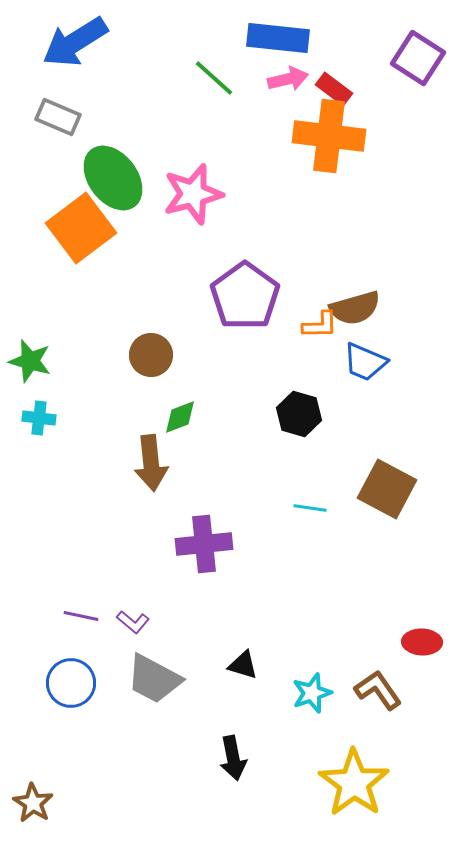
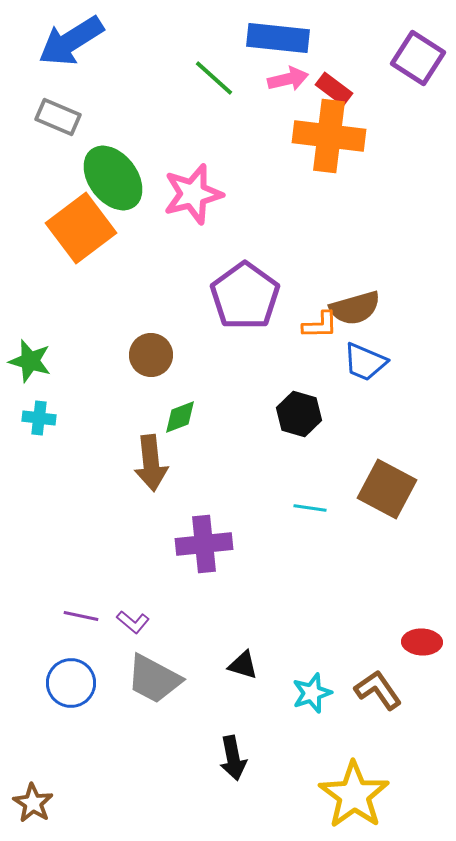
blue arrow: moved 4 px left, 1 px up
yellow star: moved 12 px down
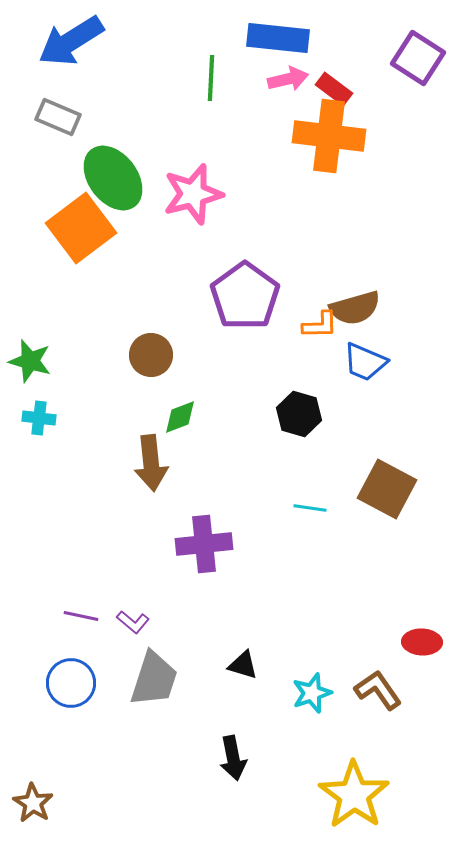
green line: moved 3 px left; rotated 51 degrees clockwise
gray trapezoid: rotated 100 degrees counterclockwise
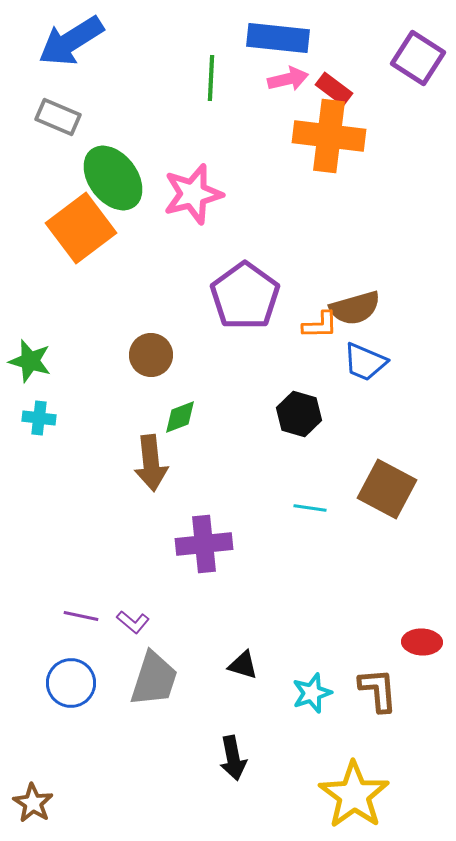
brown L-shape: rotated 30 degrees clockwise
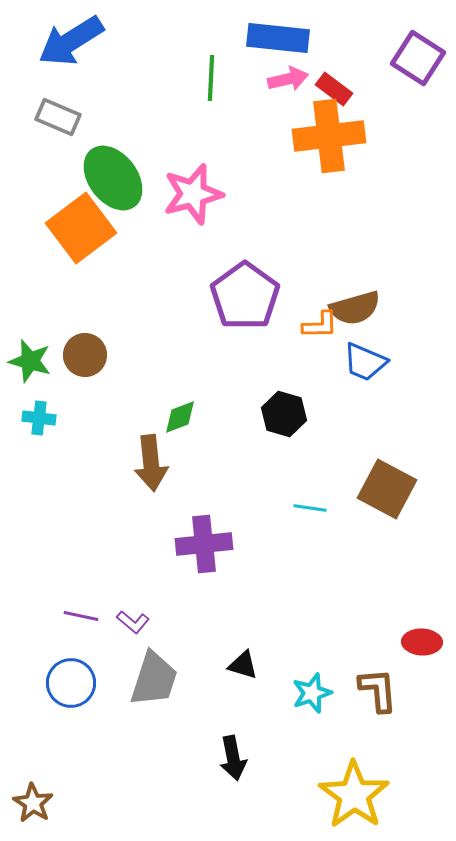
orange cross: rotated 14 degrees counterclockwise
brown circle: moved 66 px left
black hexagon: moved 15 px left
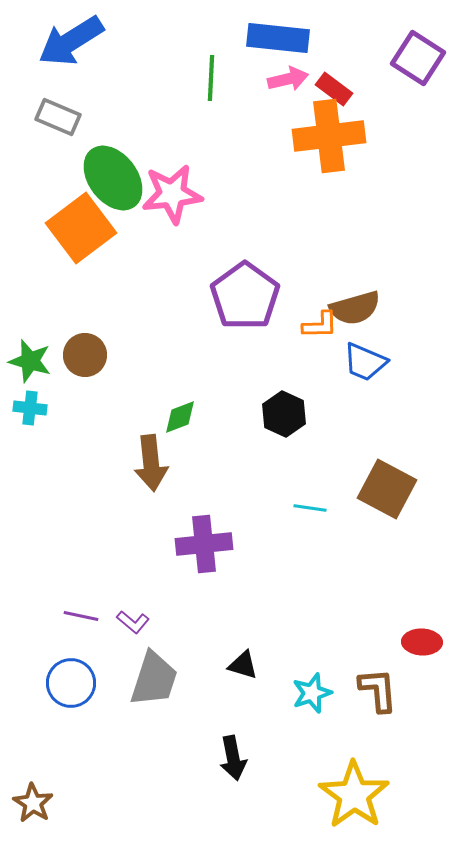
pink star: moved 21 px left; rotated 8 degrees clockwise
black hexagon: rotated 9 degrees clockwise
cyan cross: moved 9 px left, 10 px up
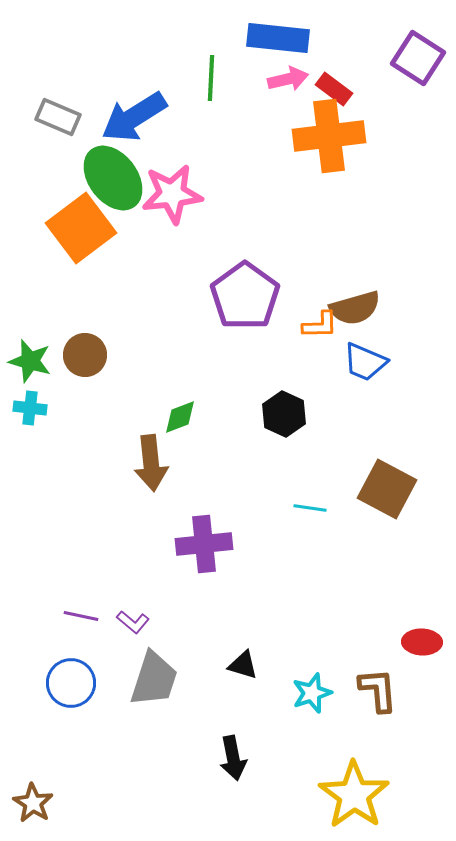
blue arrow: moved 63 px right, 76 px down
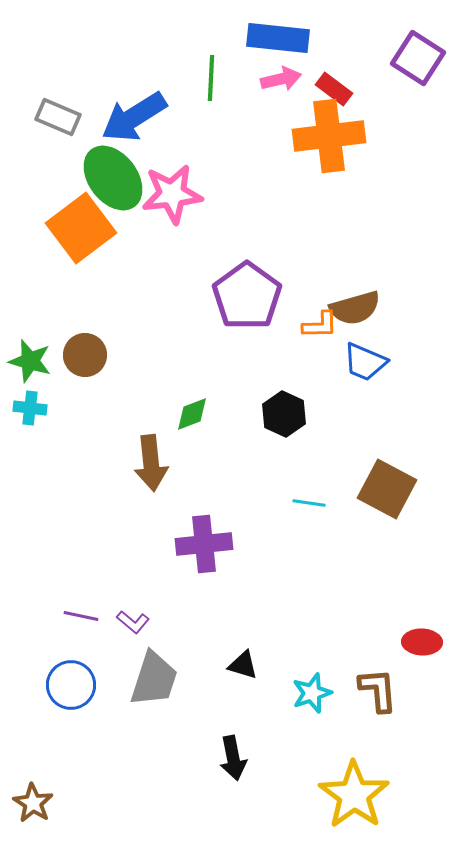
pink arrow: moved 7 px left
purple pentagon: moved 2 px right
green diamond: moved 12 px right, 3 px up
cyan line: moved 1 px left, 5 px up
blue circle: moved 2 px down
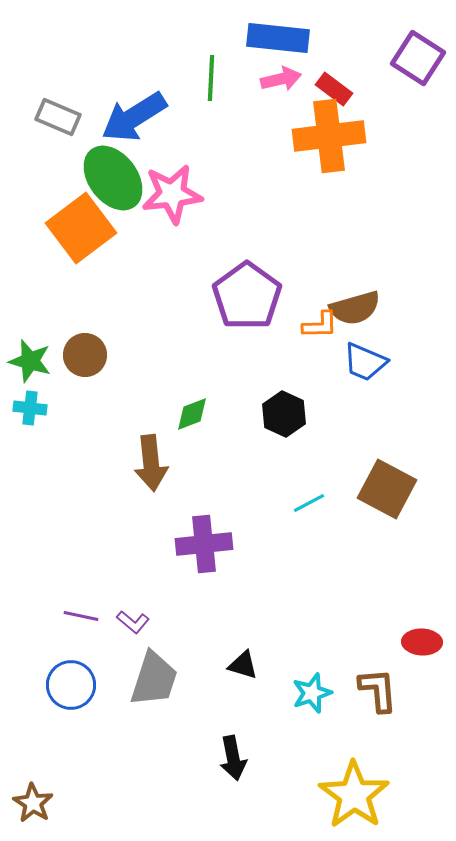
cyan line: rotated 36 degrees counterclockwise
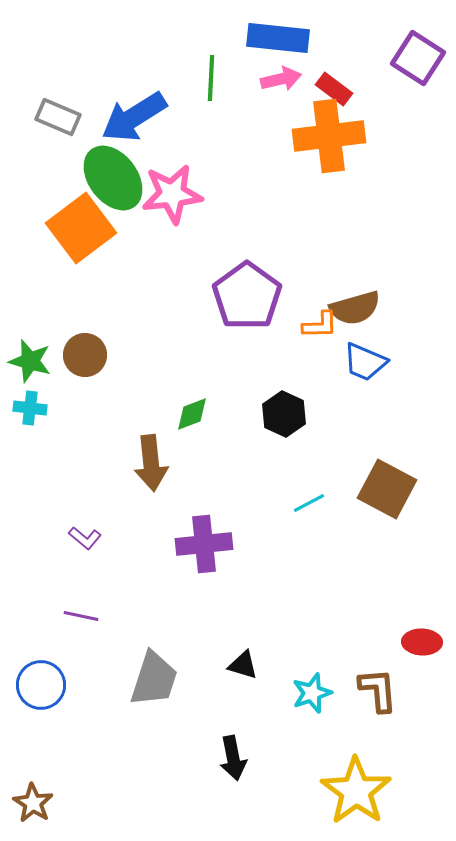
purple L-shape: moved 48 px left, 84 px up
blue circle: moved 30 px left
yellow star: moved 2 px right, 4 px up
